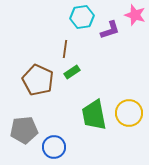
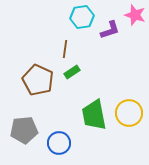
blue circle: moved 5 px right, 4 px up
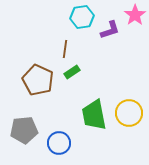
pink star: rotated 20 degrees clockwise
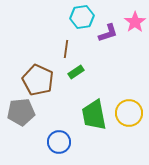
pink star: moved 7 px down
purple L-shape: moved 2 px left, 3 px down
brown line: moved 1 px right
green rectangle: moved 4 px right
gray pentagon: moved 3 px left, 18 px up
blue circle: moved 1 px up
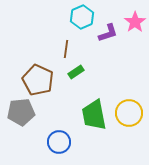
cyan hexagon: rotated 15 degrees counterclockwise
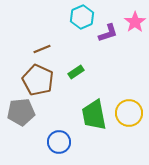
brown line: moved 24 px left; rotated 60 degrees clockwise
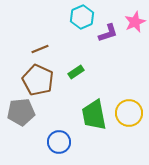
pink star: rotated 10 degrees clockwise
brown line: moved 2 px left
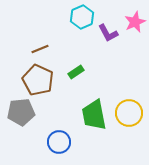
purple L-shape: rotated 80 degrees clockwise
